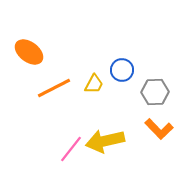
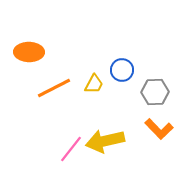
orange ellipse: rotated 36 degrees counterclockwise
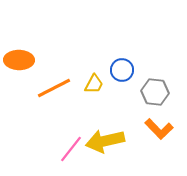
orange ellipse: moved 10 px left, 8 px down
gray hexagon: rotated 8 degrees clockwise
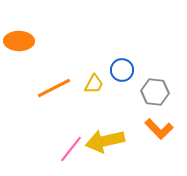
orange ellipse: moved 19 px up
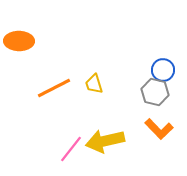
blue circle: moved 41 px right
yellow trapezoid: rotated 135 degrees clockwise
gray hexagon: rotated 8 degrees clockwise
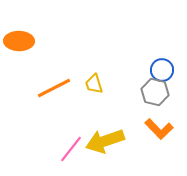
blue circle: moved 1 px left
yellow arrow: rotated 6 degrees counterclockwise
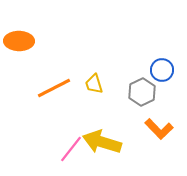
gray hexagon: moved 13 px left; rotated 20 degrees clockwise
yellow arrow: moved 3 px left, 1 px down; rotated 36 degrees clockwise
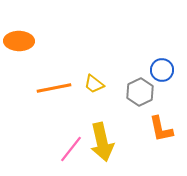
yellow trapezoid: rotated 35 degrees counterclockwise
orange line: rotated 16 degrees clockwise
gray hexagon: moved 2 px left
orange L-shape: moved 2 px right; rotated 32 degrees clockwise
yellow arrow: rotated 120 degrees counterclockwise
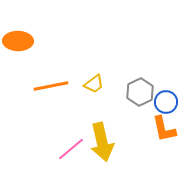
orange ellipse: moved 1 px left
blue circle: moved 4 px right, 32 px down
yellow trapezoid: rotated 75 degrees counterclockwise
orange line: moved 3 px left, 2 px up
orange L-shape: moved 3 px right
pink line: rotated 12 degrees clockwise
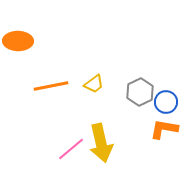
orange L-shape: rotated 112 degrees clockwise
yellow arrow: moved 1 px left, 1 px down
